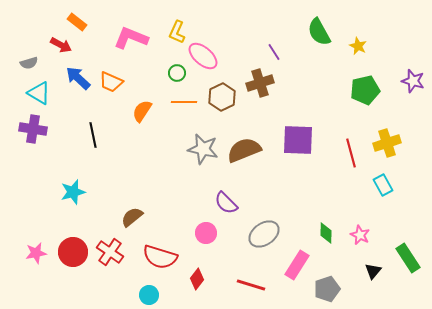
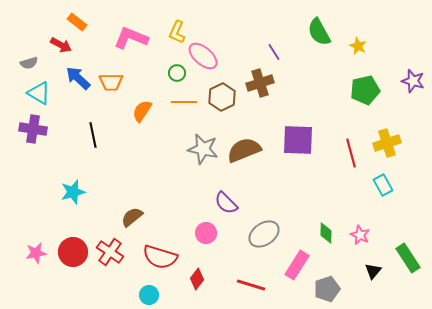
orange trapezoid at (111, 82): rotated 25 degrees counterclockwise
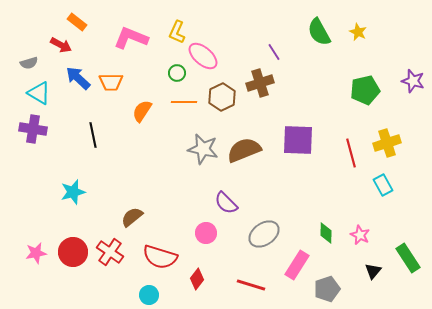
yellow star at (358, 46): moved 14 px up
